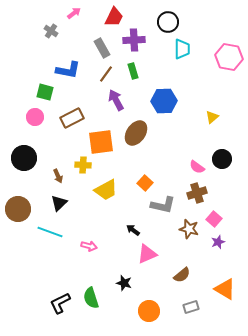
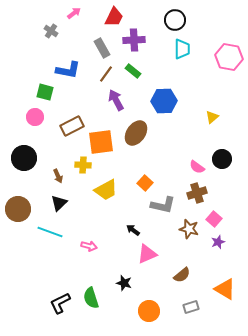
black circle at (168, 22): moved 7 px right, 2 px up
green rectangle at (133, 71): rotated 35 degrees counterclockwise
brown rectangle at (72, 118): moved 8 px down
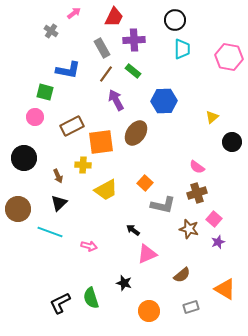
black circle at (222, 159): moved 10 px right, 17 px up
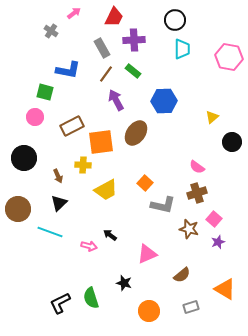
black arrow at (133, 230): moved 23 px left, 5 px down
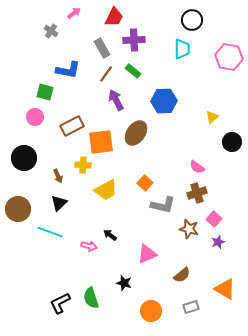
black circle at (175, 20): moved 17 px right
orange circle at (149, 311): moved 2 px right
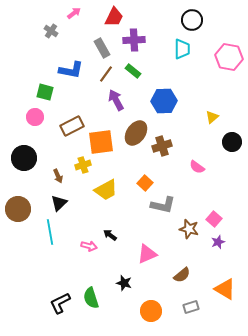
blue L-shape at (68, 70): moved 3 px right
yellow cross at (83, 165): rotated 21 degrees counterclockwise
brown cross at (197, 193): moved 35 px left, 47 px up
cyan line at (50, 232): rotated 60 degrees clockwise
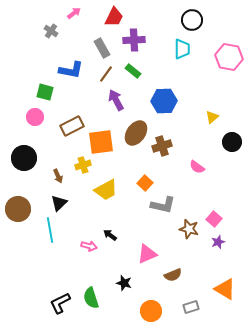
cyan line at (50, 232): moved 2 px up
brown semicircle at (182, 275): moved 9 px left; rotated 18 degrees clockwise
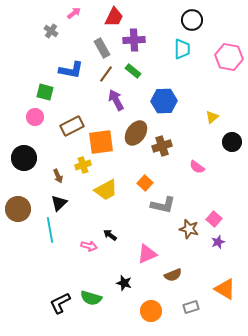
green semicircle at (91, 298): rotated 55 degrees counterclockwise
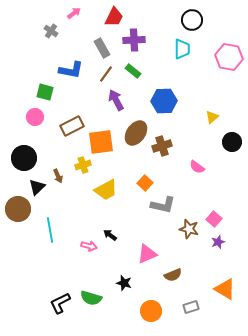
black triangle at (59, 203): moved 22 px left, 16 px up
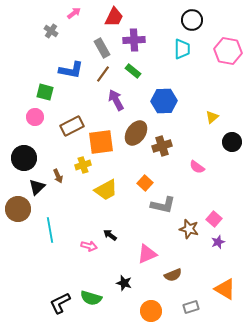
pink hexagon at (229, 57): moved 1 px left, 6 px up
brown line at (106, 74): moved 3 px left
